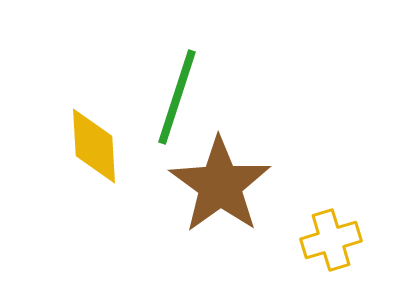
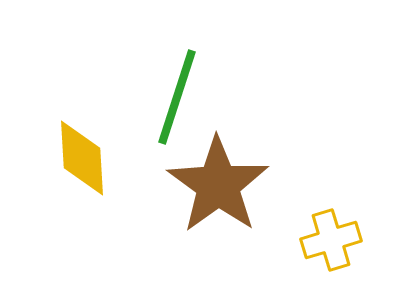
yellow diamond: moved 12 px left, 12 px down
brown star: moved 2 px left
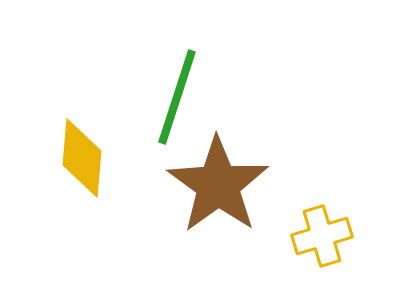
yellow diamond: rotated 8 degrees clockwise
yellow cross: moved 9 px left, 4 px up
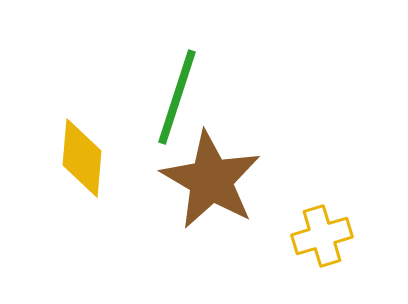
brown star: moved 7 px left, 5 px up; rotated 6 degrees counterclockwise
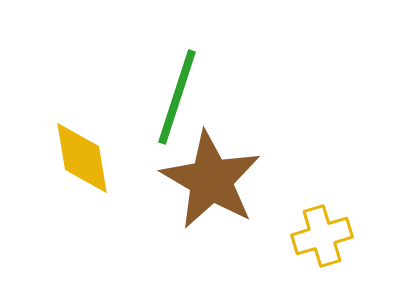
yellow diamond: rotated 14 degrees counterclockwise
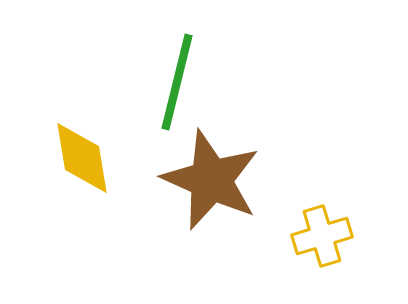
green line: moved 15 px up; rotated 4 degrees counterclockwise
brown star: rotated 6 degrees counterclockwise
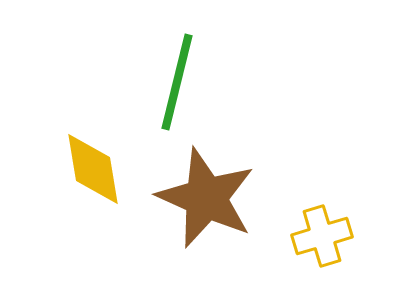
yellow diamond: moved 11 px right, 11 px down
brown star: moved 5 px left, 18 px down
